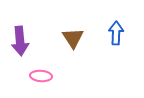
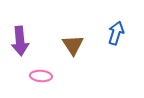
blue arrow: rotated 15 degrees clockwise
brown triangle: moved 7 px down
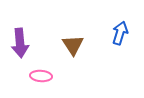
blue arrow: moved 4 px right
purple arrow: moved 2 px down
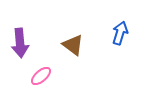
brown triangle: rotated 20 degrees counterclockwise
pink ellipse: rotated 45 degrees counterclockwise
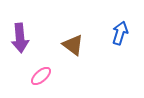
purple arrow: moved 5 px up
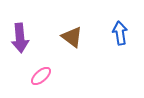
blue arrow: rotated 25 degrees counterclockwise
brown triangle: moved 1 px left, 8 px up
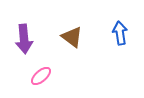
purple arrow: moved 4 px right, 1 px down
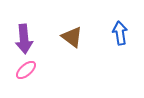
pink ellipse: moved 15 px left, 6 px up
